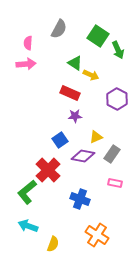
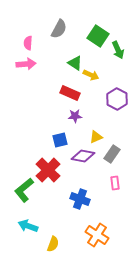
blue square: rotated 21 degrees clockwise
pink rectangle: rotated 72 degrees clockwise
green L-shape: moved 3 px left, 2 px up
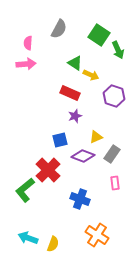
green square: moved 1 px right, 1 px up
purple hexagon: moved 3 px left, 3 px up; rotated 10 degrees counterclockwise
purple star: rotated 16 degrees counterclockwise
purple diamond: rotated 10 degrees clockwise
green L-shape: moved 1 px right
cyan arrow: moved 12 px down
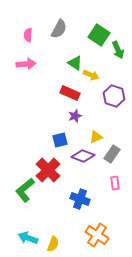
pink semicircle: moved 8 px up
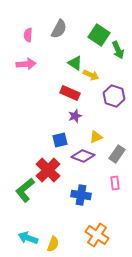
gray rectangle: moved 5 px right
blue cross: moved 1 px right, 4 px up; rotated 12 degrees counterclockwise
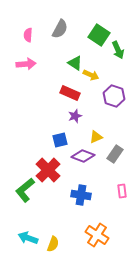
gray semicircle: moved 1 px right
gray rectangle: moved 2 px left
pink rectangle: moved 7 px right, 8 px down
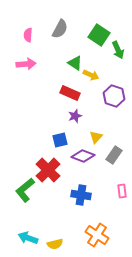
yellow triangle: rotated 24 degrees counterclockwise
gray rectangle: moved 1 px left, 1 px down
yellow semicircle: moved 2 px right; rotated 56 degrees clockwise
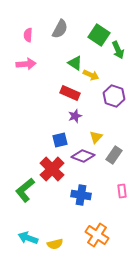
red cross: moved 4 px right, 1 px up
